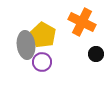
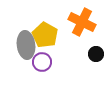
yellow pentagon: moved 2 px right
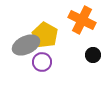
orange cross: moved 2 px up
gray ellipse: rotated 72 degrees clockwise
black circle: moved 3 px left, 1 px down
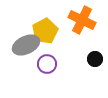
yellow pentagon: moved 4 px up; rotated 15 degrees clockwise
black circle: moved 2 px right, 4 px down
purple circle: moved 5 px right, 2 px down
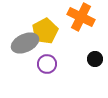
orange cross: moved 1 px left, 3 px up
gray ellipse: moved 1 px left, 2 px up
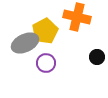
orange cross: moved 4 px left; rotated 12 degrees counterclockwise
black circle: moved 2 px right, 2 px up
purple circle: moved 1 px left, 1 px up
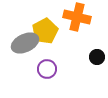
purple circle: moved 1 px right, 6 px down
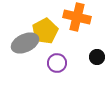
purple circle: moved 10 px right, 6 px up
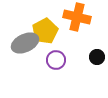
purple circle: moved 1 px left, 3 px up
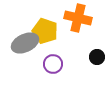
orange cross: moved 1 px right, 1 px down
yellow pentagon: rotated 25 degrees counterclockwise
purple circle: moved 3 px left, 4 px down
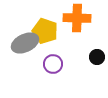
orange cross: moved 1 px left; rotated 12 degrees counterclockwise
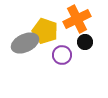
orange cross: moved 1 px down; rotated 28 degrees counterclockwise
black circle: moved 12 px left, 15 px up
purple circle: moved 9 px right, 9 px up
